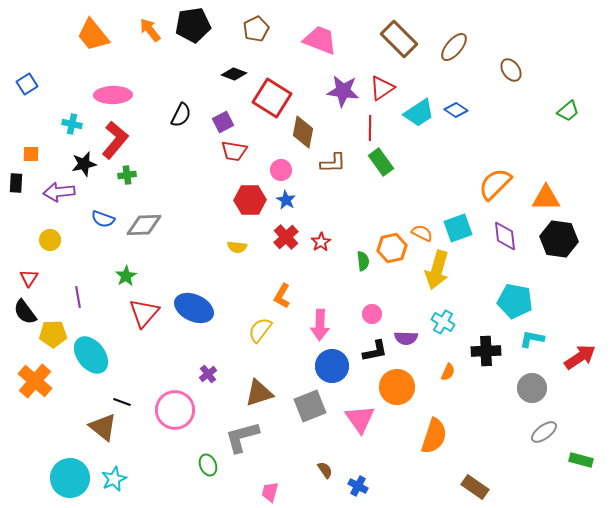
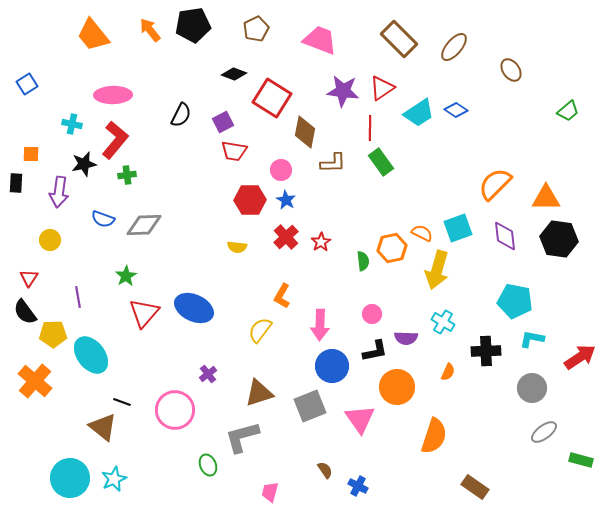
brown diamond at (303, 132): moved 2 px right
purple arrow at (59, 192): rotated 76 degrees counterclockwise
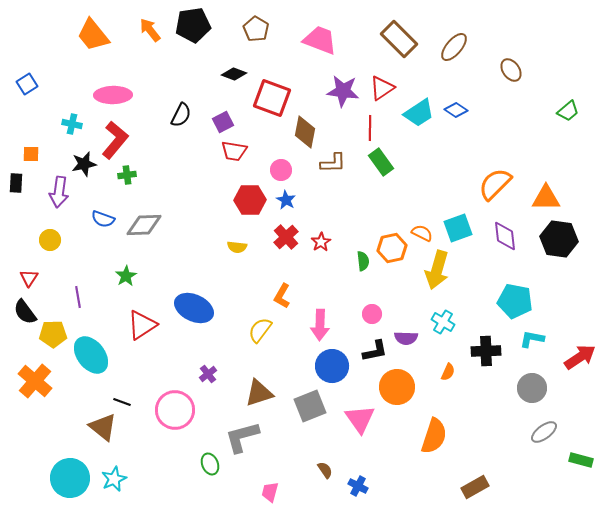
brown pentagon at (256, 29): rotated 15 degrees counterclockwise
red square at (272, 98): rotated 12 degrees counterclockwise
red triangle at (144, 313): moved 2 px left, 12 px down; rotated 16 degrees clockwise
green ellipse at (208, 465): moved 2 px right, 1 px up
brown rectangle at (475, 487): rotated 64 degrees counterclockwise
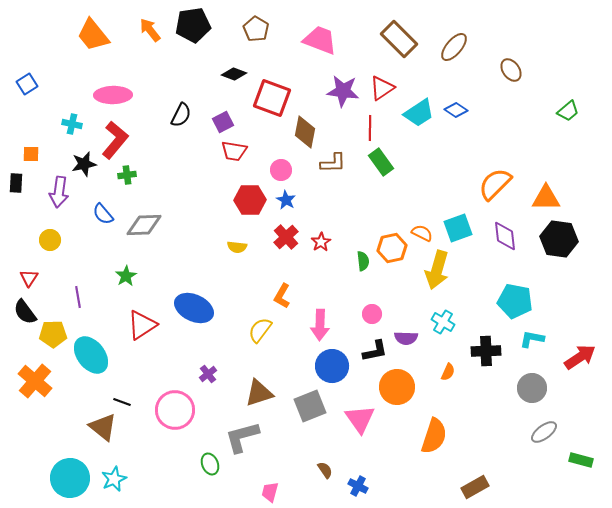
blue semicircle at (103, 219): moved 5 px up; rotated 30 degrees clockwise
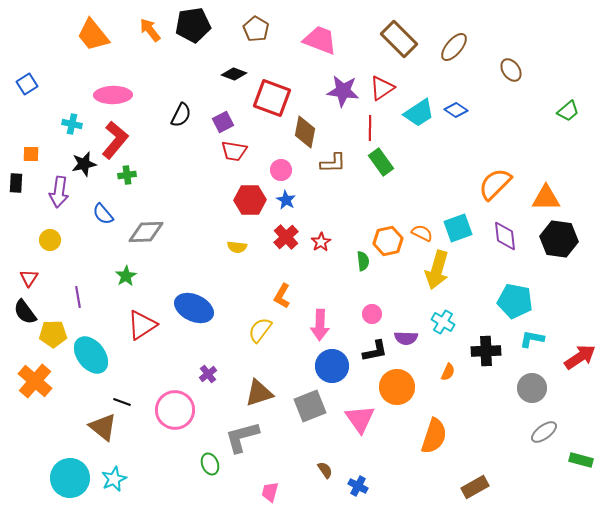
gray diamond at (144, 225): moved 2 px right, 7 px down
orange hexagon at (392, 248): moved 4 px left, 7 px up
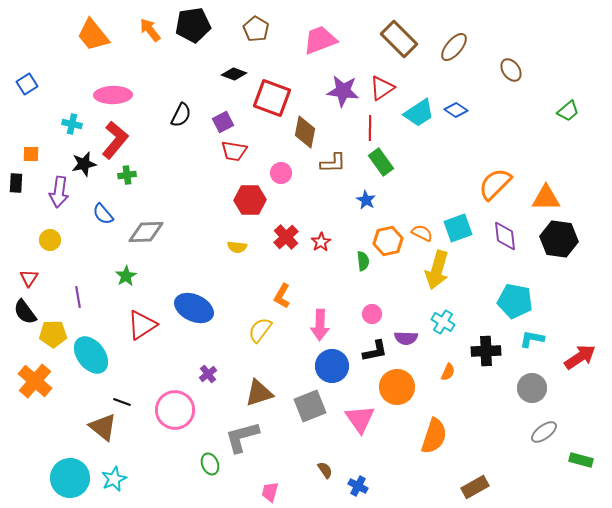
pink trapezoid at (320, 40): rotated 42 degrees counterclockwise
pink circle at (281, 170): moved 3 px down
blue star at (286, 200): moved 80 px right
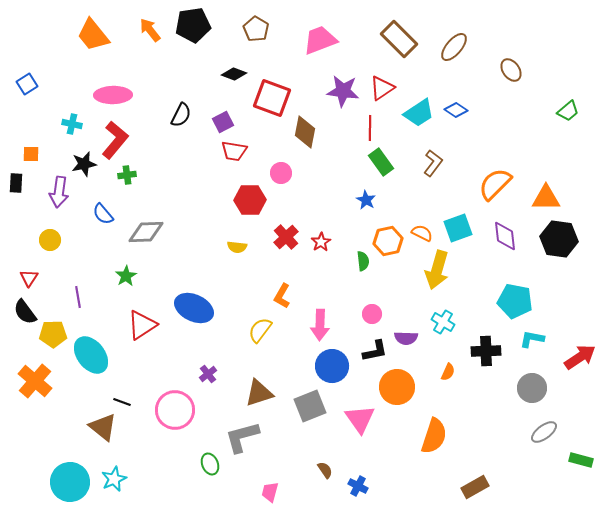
brown L-shape at (333, 163): moved 100 px right; rotated 52 degrees counterclockwise
cyan circle at (70, 478): moved 4 px down
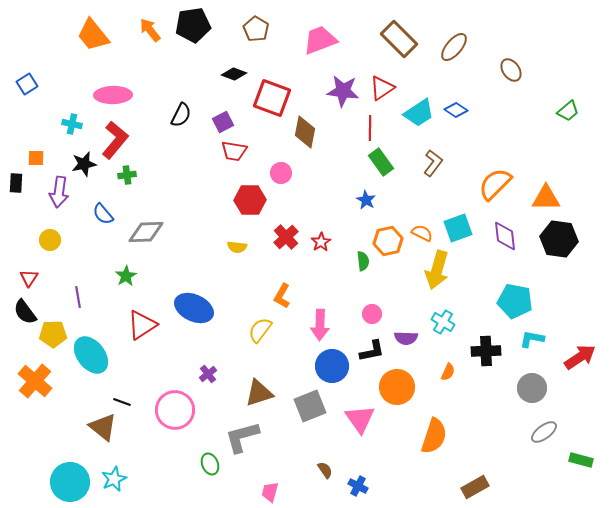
orange square at (31, 154): moved 5 px right, 4 px down
black L-shape at (375, 351): moved 3 px left
